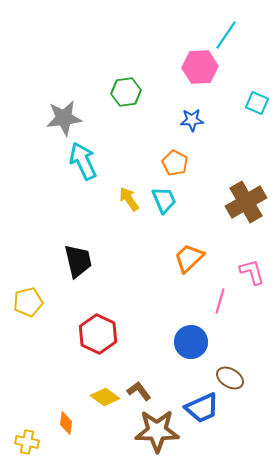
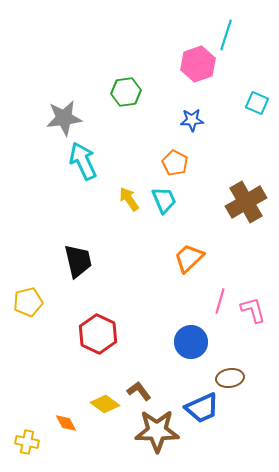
cyan line: rotated 16 degrees counterclockwise
pink hexagon: moved 2 px left, 3 px up; rotated 16 degrees counterclockwise
pink L-shape: moved 1 px right, 38 px down
brown ellipse: rotated 40 degrees counterclockwise
yellow diamond: moved 7 px down
orange diamond: rotated 35 degrees counterclockwise
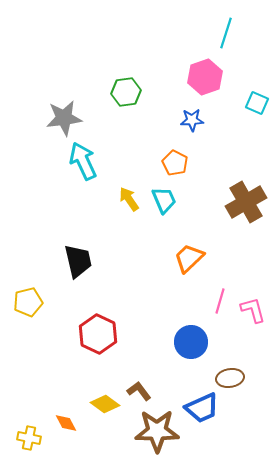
cyan line: moved 2 px up
pink hexagon: moved 7 px right, 13 px down
yellow cross: moved 2 px right, 4 px up
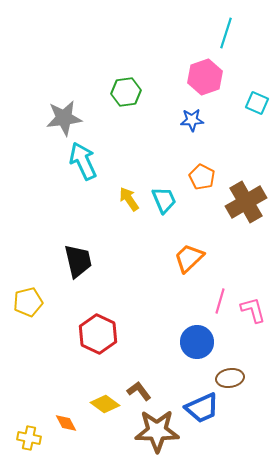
orange pentagon: moved 27 px right, 14 px down
blue circle: moved 6 px right
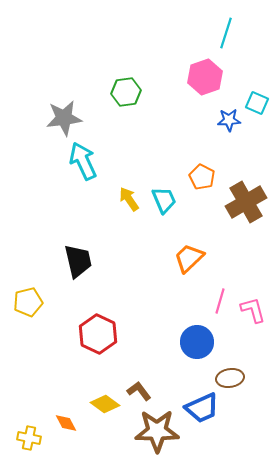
blue star: moved 37 px right
